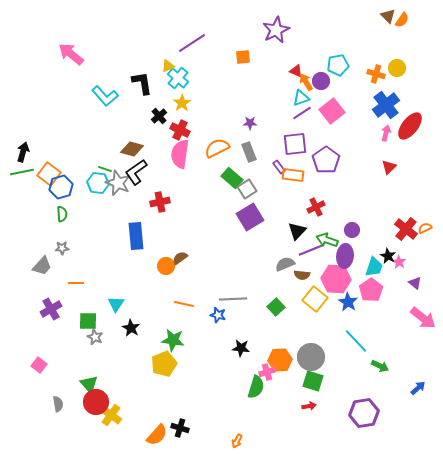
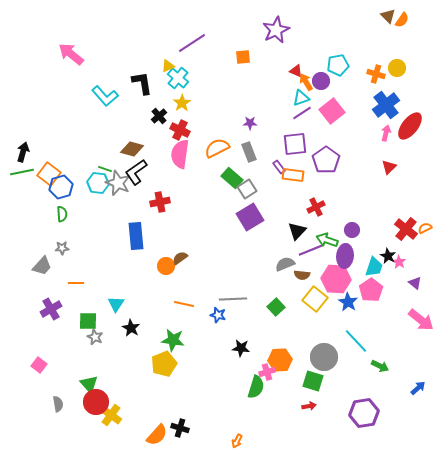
pink arrow at (423, 318): moved 2 px left, 2 px down
gray circle at (311, 357): moved 13 px right
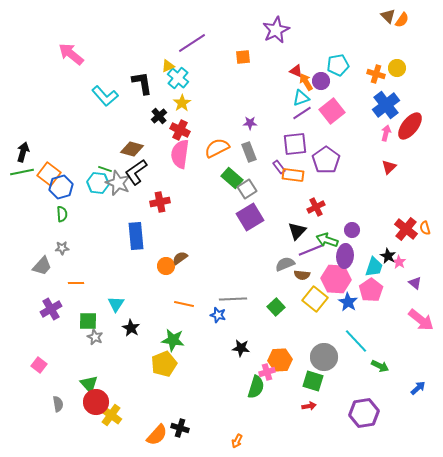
orange semicircle at (425, 228): rotated 80 degrees counterclockwise
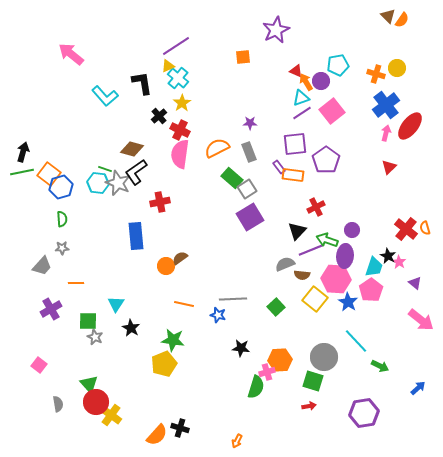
purple line at (192, 43): moved 16 px left, 3 px down
green semicircle at (62, 214): moved 5 px down
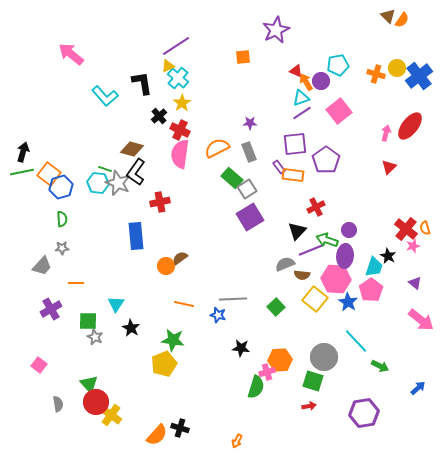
blue cross at (386, 105): moved 33 px right, 29 px up
pink square at (332, 111): moved 7 px right
black L-shape at (136, 172): rotated 20 degrees counterclockwise
purple circle at (352, 230): moved 3 px left
pink star at (399, 262): moved 14 px right, 16 px up; rotated 24 degrees clockwise
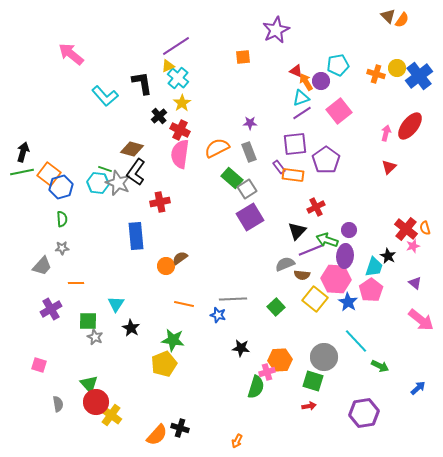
pink square at (39, 365): rotated 21 degrees counterclockwise
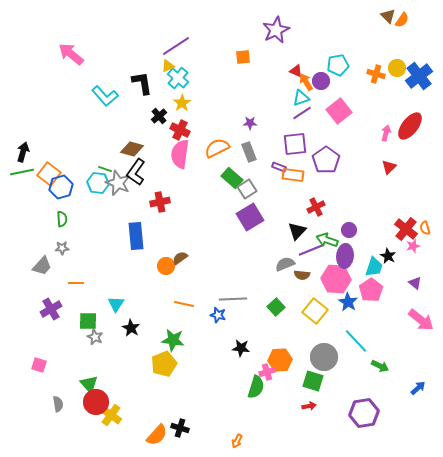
purple rectangle at (279, 167): rotated 32 degrees counterclockwise
yellow square at (315, 299): moved 12 px down
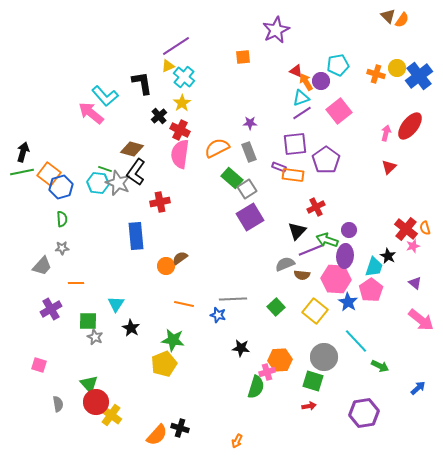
pink arrow at (71, 54): moved 20 px right, 59 px down
cyan cross at (178, 78): moved 6 px right, 1 px up
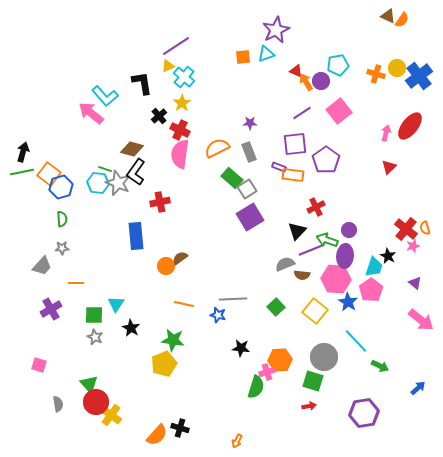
brown triangle at (388, 16): rotated 21 degrees counterclockwise
cyan triangle at (301, 98): moved 35 px left, 44 px up
green square at (88, 321): moved 6 px right, 6 px up
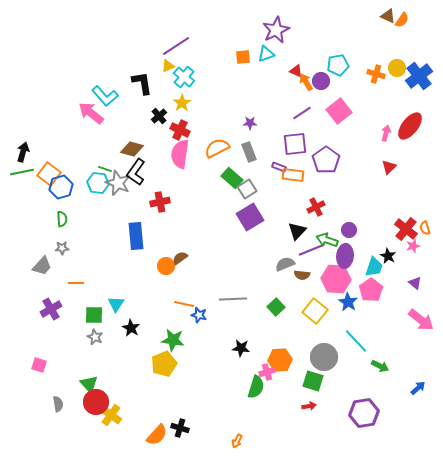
blue star at (218, 315): moved 19 px left
